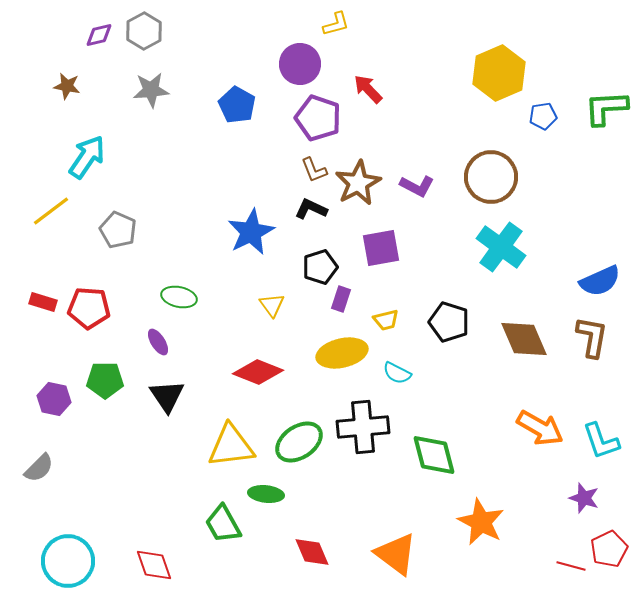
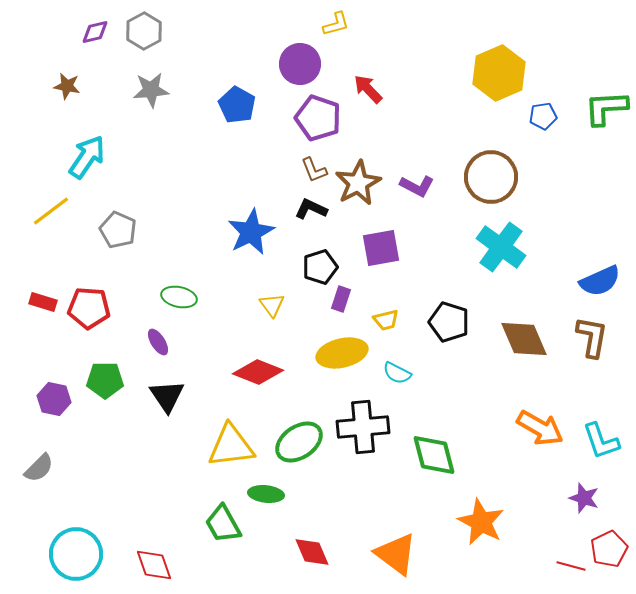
purple diamond at (99, 35): moved 4 px left, 3 px up
cyan circle at (68, 561): moved 8 px right, 7 px up
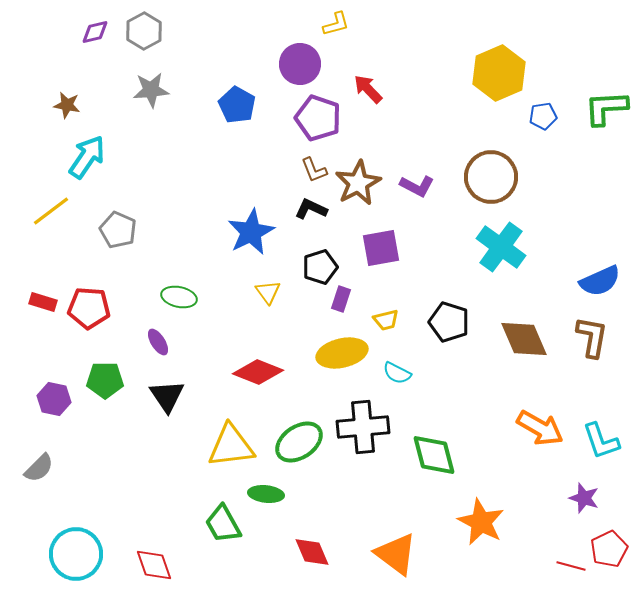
brown star at (67, 86): moved 19 px down
yellow triangle at (272, 305): moved 4 px left, 13 px up
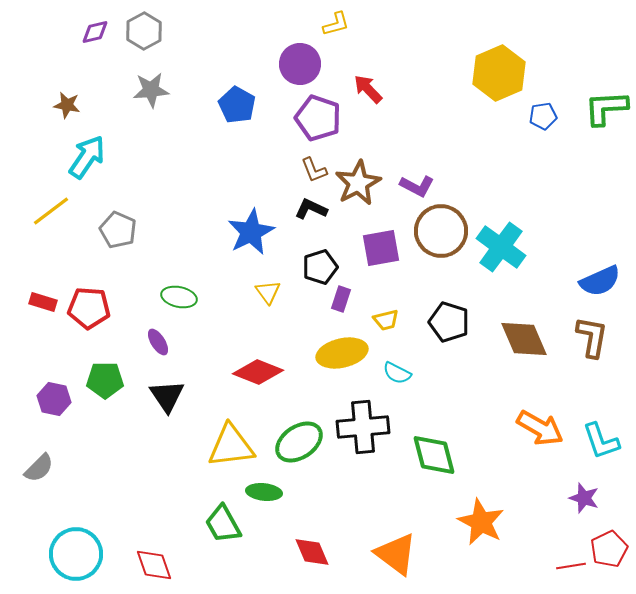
brown circle at (491, 177): moved 50 px left, 54 px down
green ellipse at (266, 494): moved 2 px left, 2 px up
red line at (571, 566): rotated 24 degrees counterclockwise
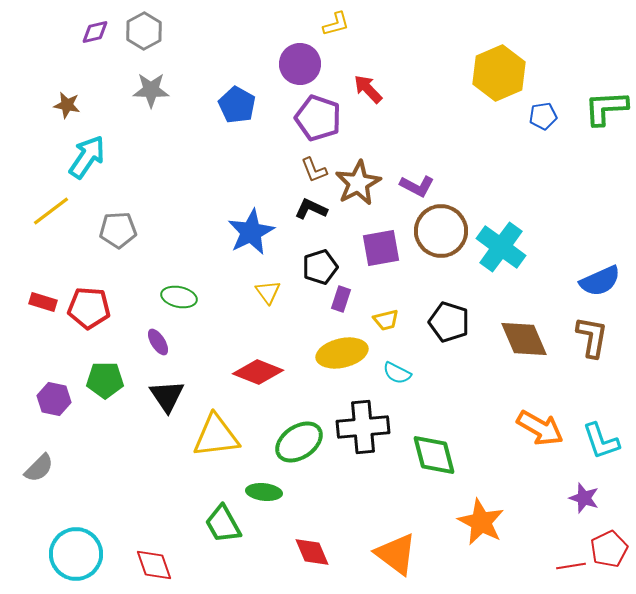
gray star at (151, 90): rotated 6 degrees clockwise
gray pentagon at (118, 230): rotated 27 degrees counterclockwise
yellow triangle at (231, 446): moved 15 px left, 10 px up
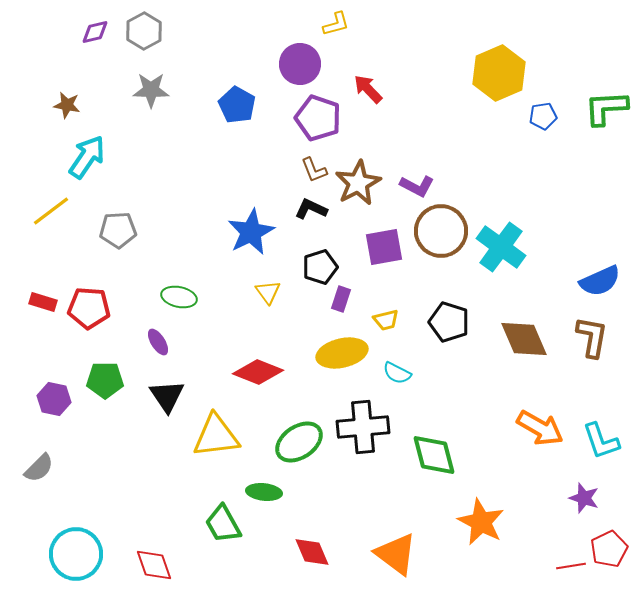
purple square at (381, 248): moved 3 px right, 1 px up
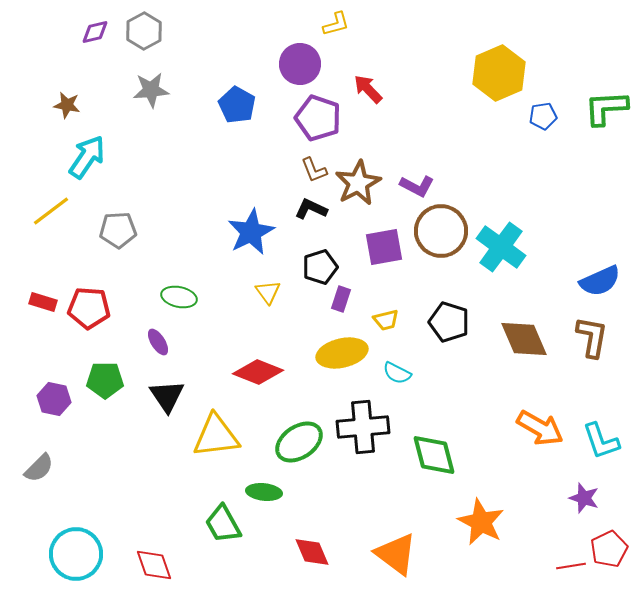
gray star at (151, 90): rotated 6 degrees counterclockwise
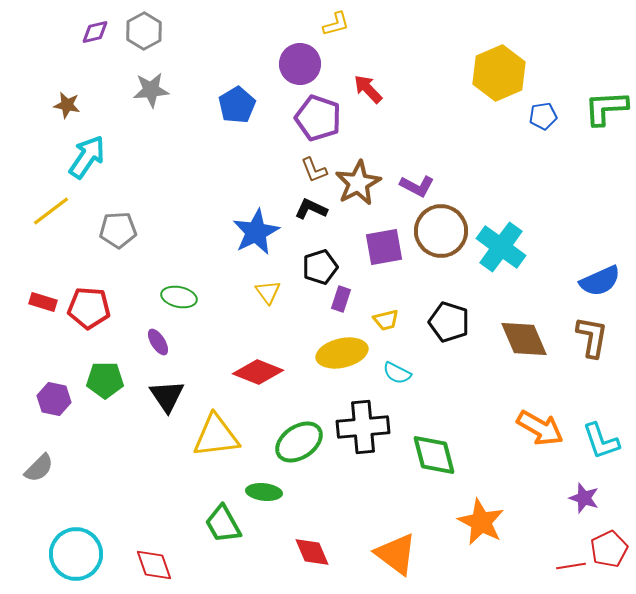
blue pentagon at (237, 105): rotated 12 degrees clockwise
blue star at (251, 232): moved 5 px right
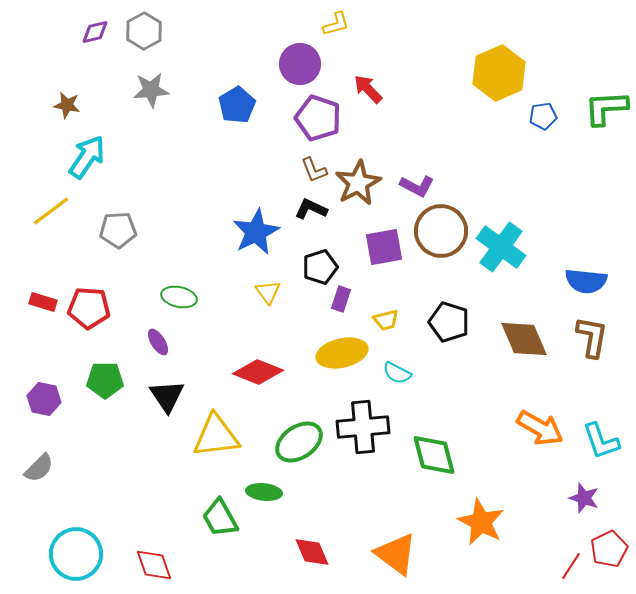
blue semicircle at (600, 281): moved 14 px left; rotated 30 degrees clockwise
purple hexagon at (54, 399): moved 10 px left
green trapezoid at (223, 524): moved 3 px left, 6 px up
red line at (571, 566): rotated 48 degrees counterclockwise
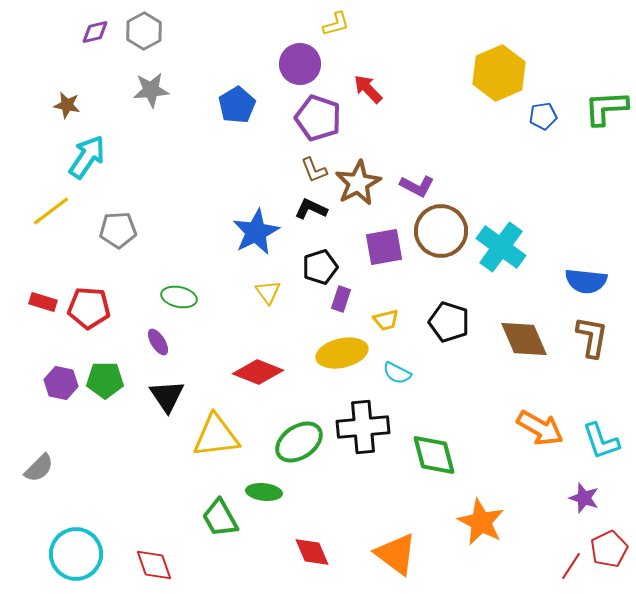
purple hexagon at (44, 399): moved 17 px right, 16 px up
